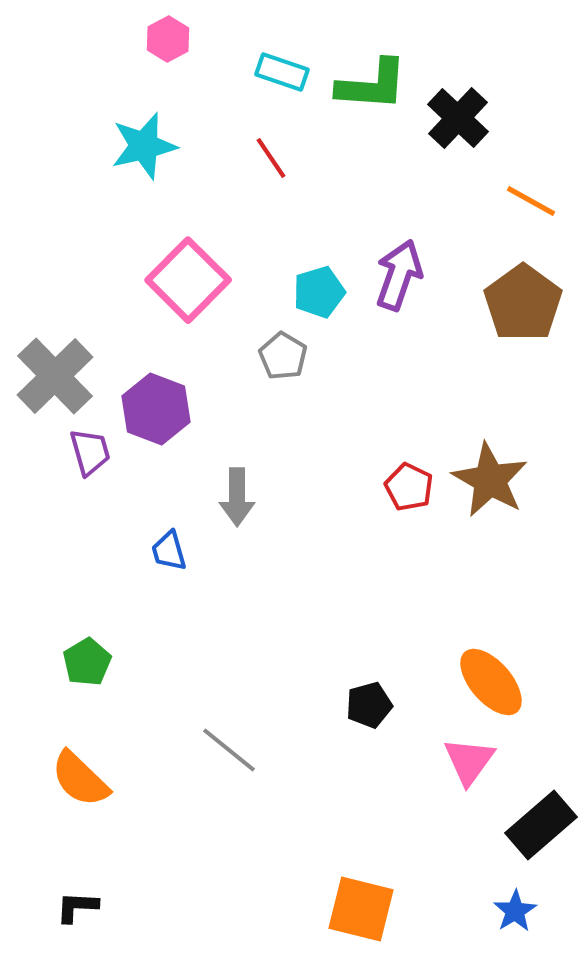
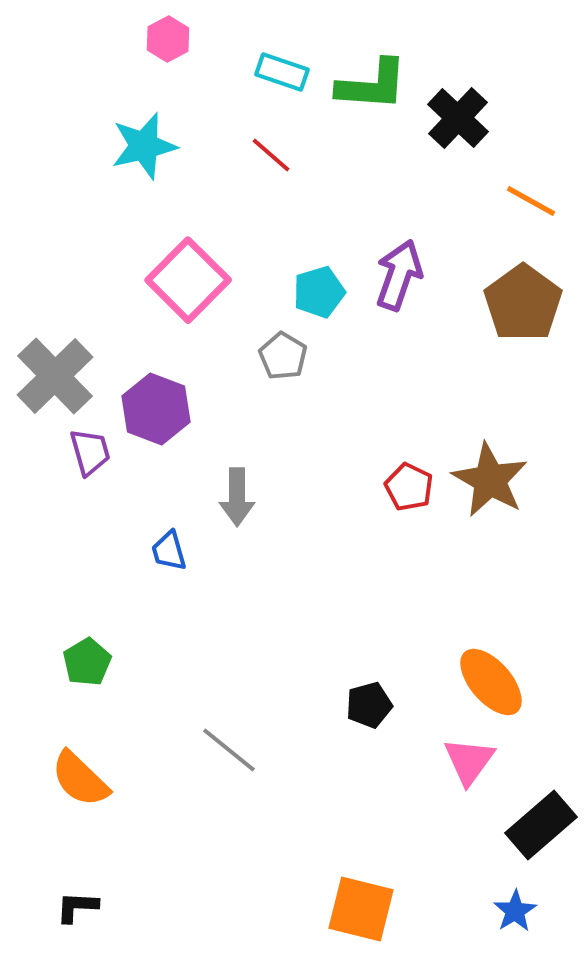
red line: moved 3 px up; rotated 15 degrees counterclockwise
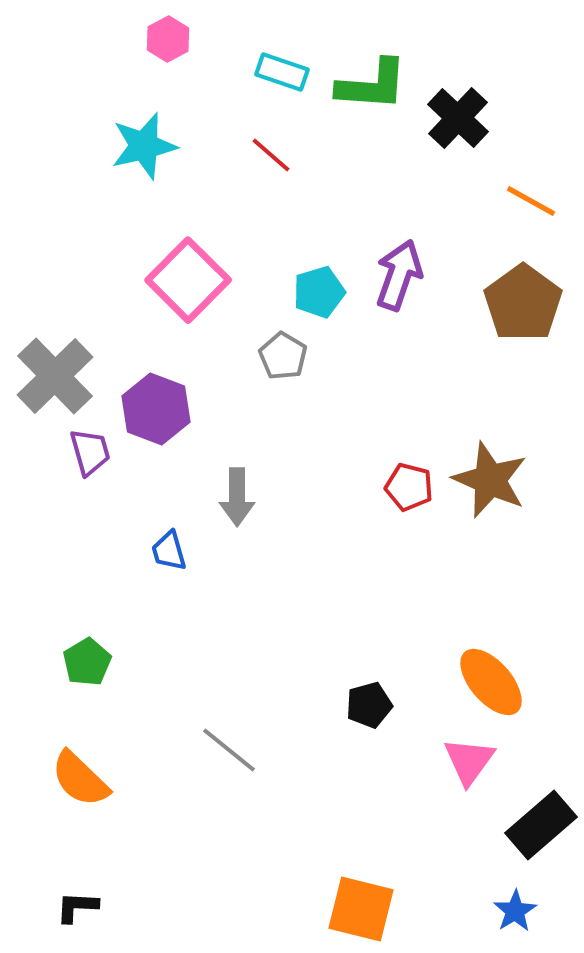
brown star: rotated 6 degrees counterclockwise
red pentagon: rotated 12 degrees counterclockwise
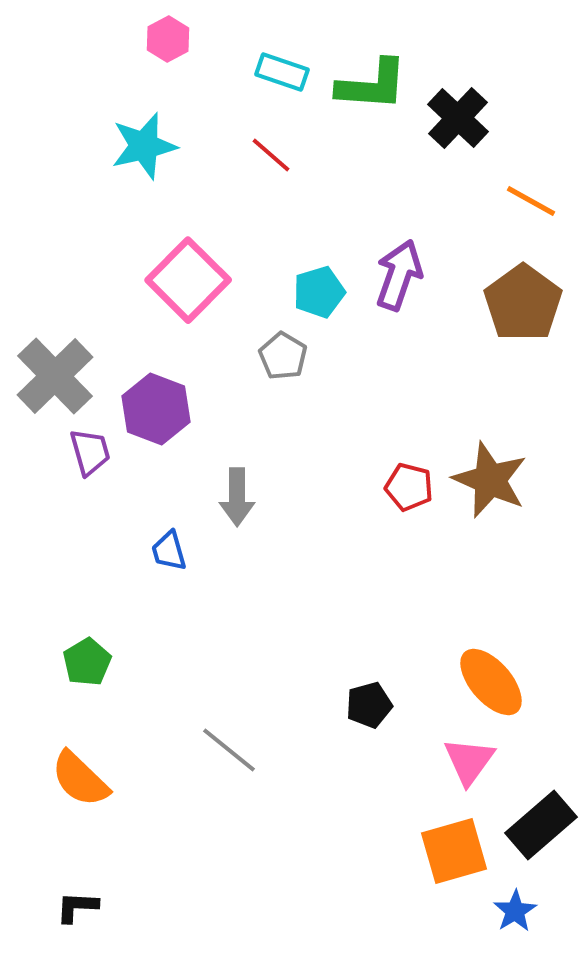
orange square: moved 93 px right, 58 px up; rotated 30 degrees counterclockwise
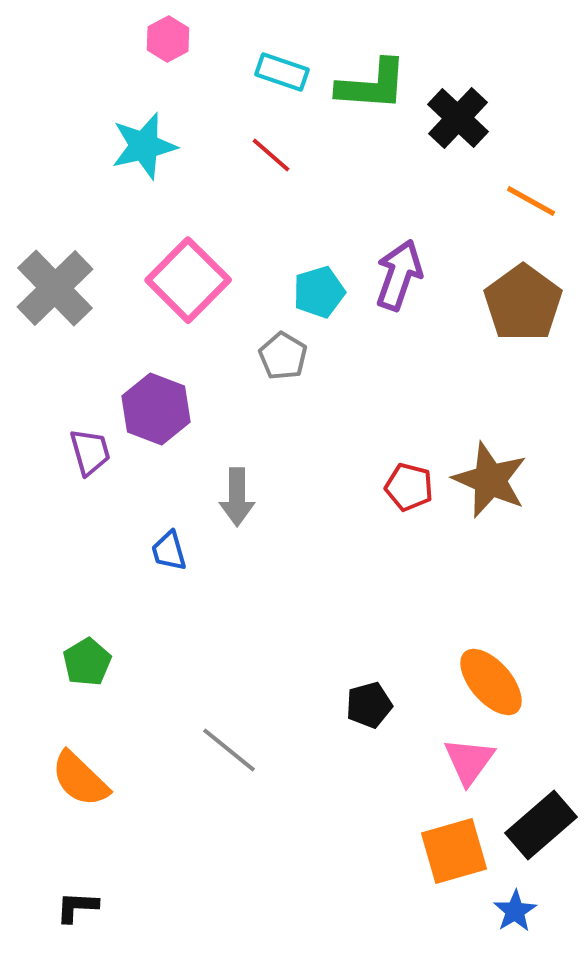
gray cross: moved 88 px up
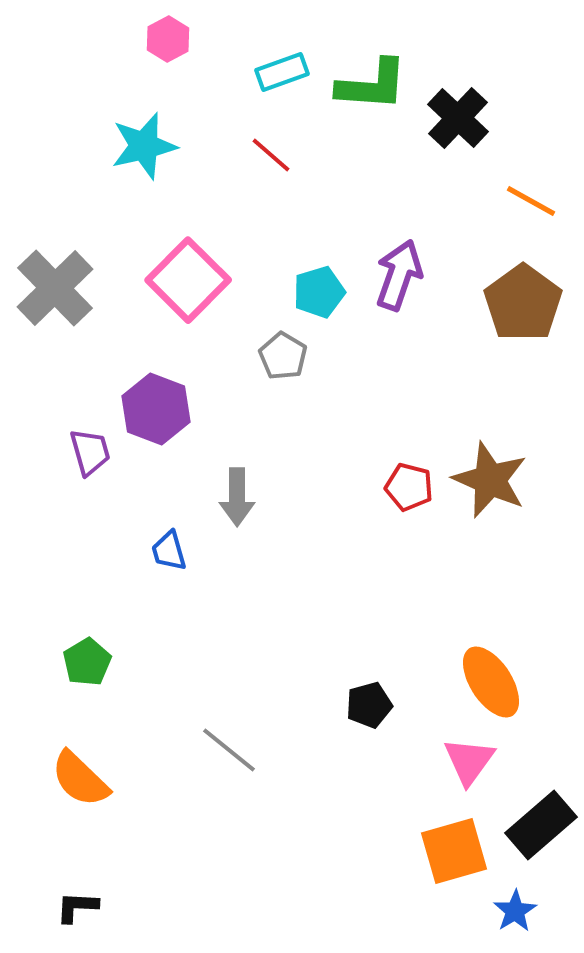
cyan rectangle: rotated 39 degrees counterclockwise
orange ellipse: rotated 8 degrees clockwise
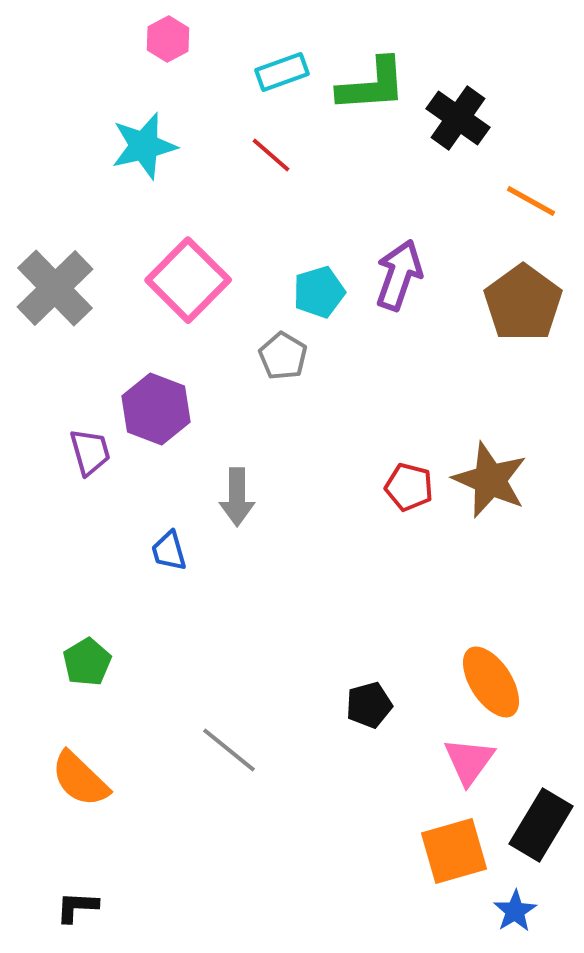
green L-shape: rotated 8 degrees counterclockwise
black cross: rotated 8 degrees counterclockwise
black rectangle: rotated 18 degrees counterclockwise
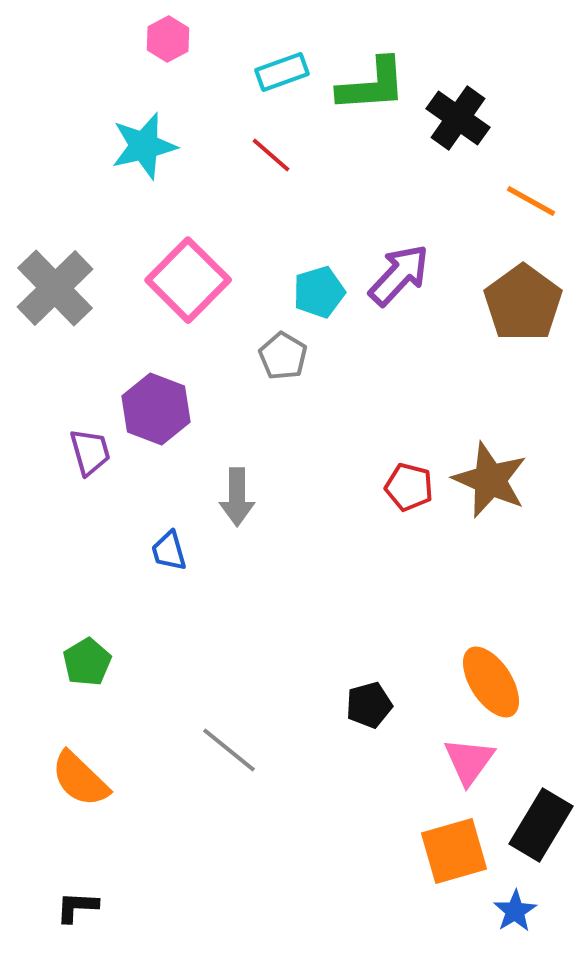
purple arrow: rotated 24 degrees clockwise
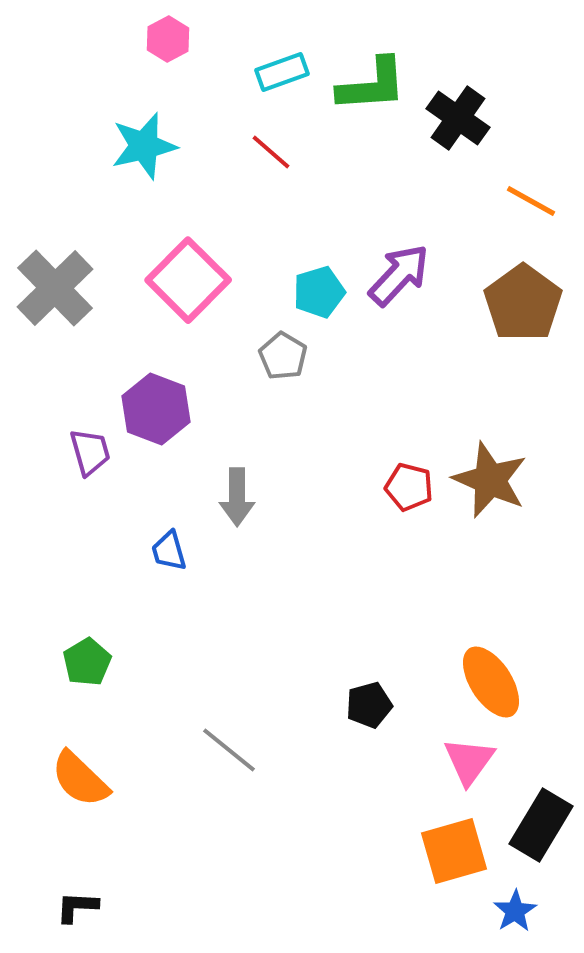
red line: moved 3 px up
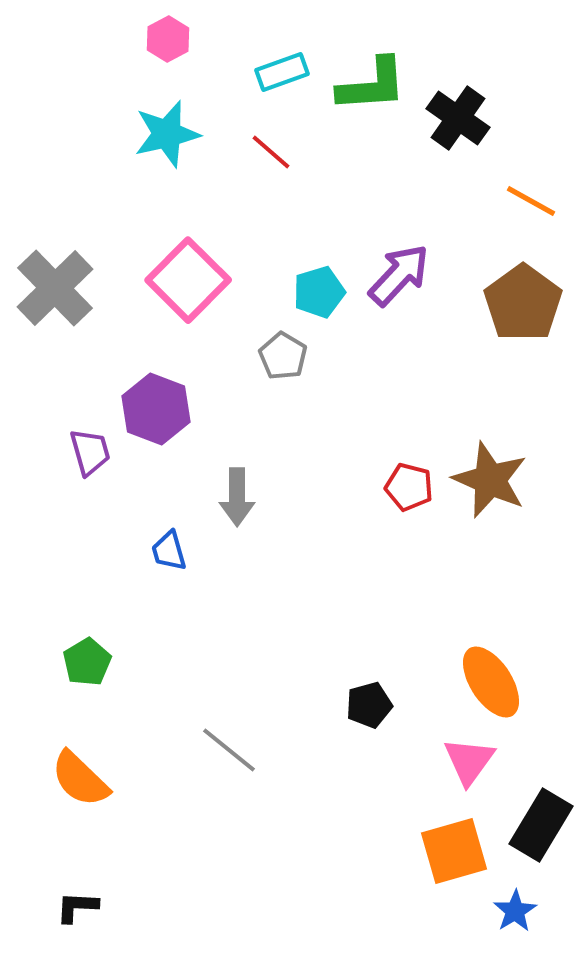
cyan star: moved 23 px right, 12 px up
